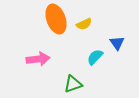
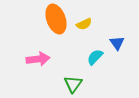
green triangle: rotated 36 degrees counterclockwise
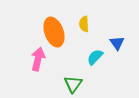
orange ellipse: moved 2 px left, 13 px down
yellow semicircle: rotated 112 degrees clockwise
pink arrow: rotated 70 degrees counterclockwise
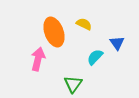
yellow semicircle: rotated 119 degrees clockwise
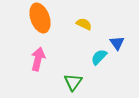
orange ellipse: moved 14 px left, 14 px up
cyan semicircle: moved 4 px right
green triangle: moved 2 px up
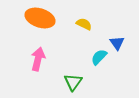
orange ellipse: rotated 52 degrees counterclockwise
